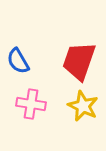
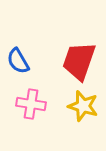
yellow star: rotated 8 degrees counterclockwise
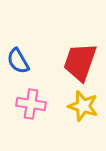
red trapezoid: moved 1 px right, 1 px down
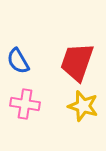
red trapezoid: moved 3 px left
pink cross: moved 6 px left
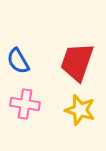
yellow star: moved 3 px left, 4 px down
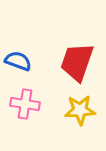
blue semicircle: rotated 140 degrees clockwise
yellow star: rotated 20 degrees counterclockwise
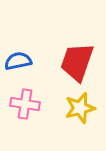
blue semicircle: rotated 32 degrees counterclockwise
yellow star: moved 2 px up; rotated 12 degrees counterclockwise
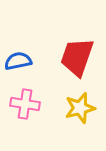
red trapezoid: moved 5 px up
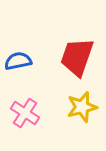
pink cross: moved 9 px down; rotated 24 degrees clockwise
yellow star: moved 2 px right, 1 px up
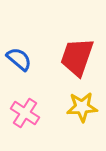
blue semicircle: moved 1 px right, 2 px up; rotated 52 degrees clockwise
yellow star: rotated 12 degrees clockwise
